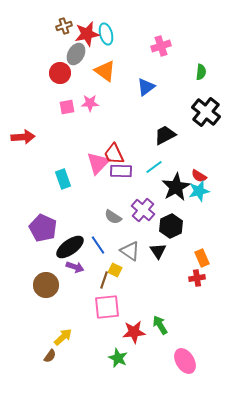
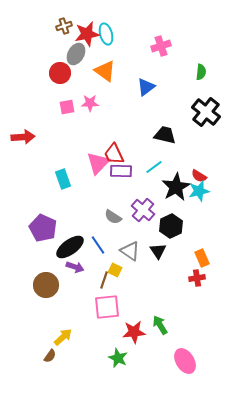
black trapezoid at (165, 135): rotated 40 degrees clockwise
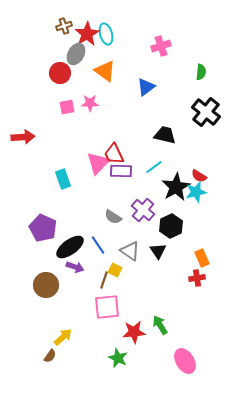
red star at (87, 34): rotated 20 degrees counterclockwise
cyan star at (199, 191): moved 3 px left, 1 px down
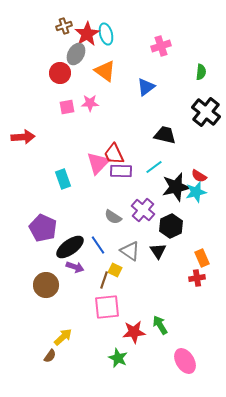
black star at (176, 187): rotated 16 degrees clockwise
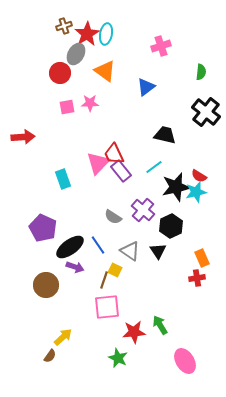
cyan ellipse at (106, 34): rotated 25 degrees clockwise
purple rectangle at (121, 171): rotated 50 degrees clockwise
